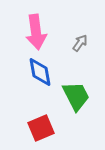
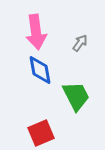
blue diamond: moved 2 px up
red square: moved 5 px down
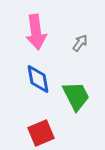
blue diamond: moved 2 px left, 9 px down
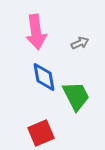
gray arrow: rotated 30 degrees clockwise
blue diamond: moved 6 px right, 2 px up
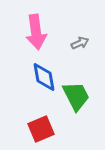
red square: moved 4 px up
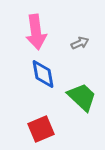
blue diamond: moved 1 px left, 3 px up
green trapezoid: moved 6 px right, 1 px down; rotated 20 degrees counterclockwise
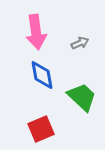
blue diamond: moved 1 px left, 1 px down
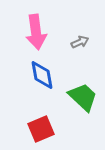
gray arrow: moved 1 px up
green trapezoid: moved 1 px right
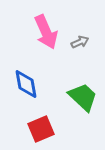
pink arrow: moved 10 px right; rotated 16 degrees counterclockwise
blue diamond: moved 16 px left, 9 px down
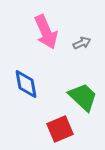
gray arrow: moved 2 px right, 1 px down
red square: moved 19 px right
